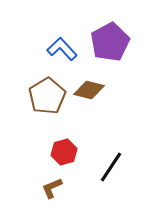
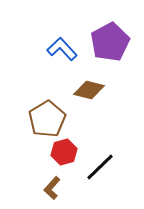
brown pentagon: moved 23 px down
black line: moved 11 px left; rotated 12 degrees clockwise
brown L-shape: rotated 25 degrees counterclockwise
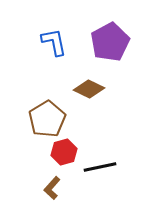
blue L-shape: moved 8 px left, 7 px up; rotated 32 degrees clockwise
brown diamond: moved 1 px up; rotated 12 degrees clockwise
black line: rotated 32 degrees clockwise
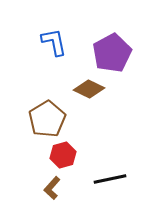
purple pentagon: moved 2 px right, 11 px down
red hexagon: moved 1 px left, 3 px down
black line: moved 10 px right, 12 px down
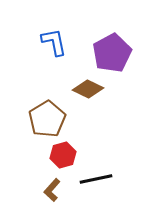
brown diamond: moved 1 px left
black line: moved 14 px left
brown L-shape: moved 2 px down
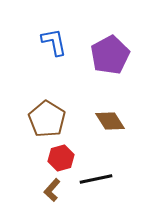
purple pentagon: moved 2 px left, 2 px down
brown diamond: moved 22 px right, 32 px down; rotated 32 degrees clockwise
brown pentagon: rotated 9 degrees counterclockwise
red hexagon: moved 2 px left, 3 px down
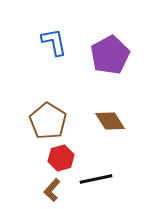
brown pentagon: moved 1 px right, 2 px down
